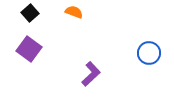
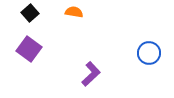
orange semicircle: rotated 12 degrees counterclockwise
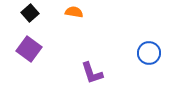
purple L-shape: moved 1 px right, 1 px up; rotated 115 degrees clockwise
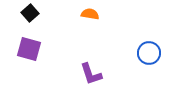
orange semicircle: moved 16 px right, 2 px down
purple square: rotated 20 degrees counterclockwise
purple L-shape: moved 1 px left, 1 px down
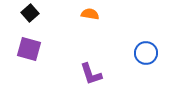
blue circle: moved 3 px left
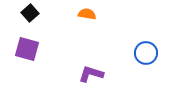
orange semicircle: moved 3 px left
purple square: moved 2 px left
purple L-shape: rotated 125 degrees clockwise
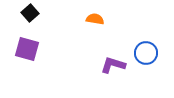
orange semicircle: moved 8 px right, 5 px down
purple L-shape: moved 22 px right, 9 px up
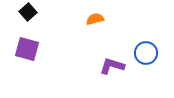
black square: moved 2 px left, 1 px up
orange semicircle: rotated 24 degrees counterclockwise
purple L-shape: moved 1 px left, 1 px down
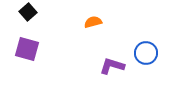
orange semicircle: moved 2 px left, 3 px down
